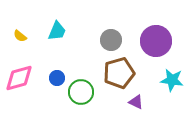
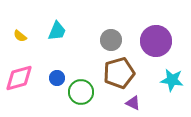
purple triangle: moved 3 px left, 1 px down
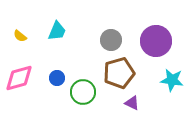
green circle: moved 2 px right
purple triangle: moved 1 px left
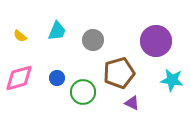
gray circle: moved 18 px left
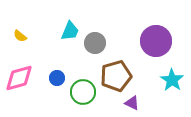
cyan trapezoid: moved 13 px right
gray circle: moved 2 px right, 3 px down
brown pentagon: moved 3 px left, 3 px down
cyan star: rotated 25 degrees clockwise
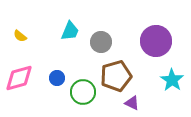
gray circle: moved 6 px right, 1 px up
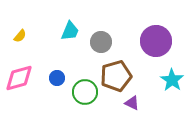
yellow semicircle: rotated 88 degrees counterclockwise
green circle: moved 2 px right
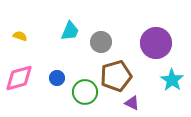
yellow semicircle: rotated 112 degrees counterclockwise
purple circle: moved 2 px down
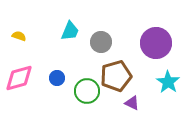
yellow semicircle: moved 1 px left
cyan star: moved 4 px left, 2 px down
green circle: moved 2 px right, 1 px up
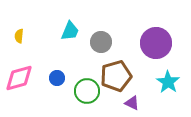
yellow semicircle: rotated 104 degrees counterclockwise
